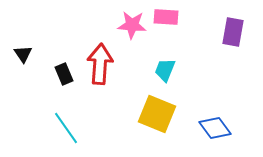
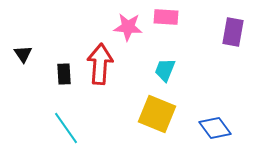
pink star: moved 4 px left, 2 px down
black rectangle: rotated 20 degrees clockwise
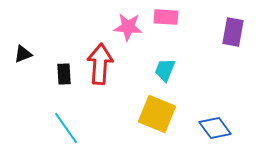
black triangle: rotated 42 degrees clockwise
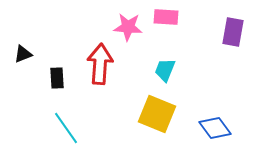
black rectangle: moved 7 px left, 4 px down
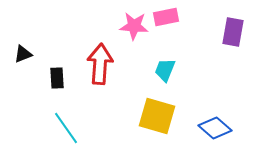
pink rectangle: rotated 15 degrees counterclockwise
pink star: moved 6 px right, 1 px up
yellow square: moved 2 px down; rotated 6 degrees counterclockwise
blue diamond: rotated 12 degrees counterclockwise
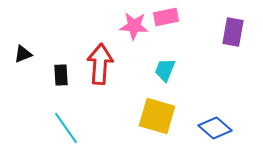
black rectangle: moved 4 px right, 3 px up
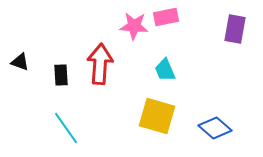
purple rectangle: moved 2 px right, 3 px up
black triangle: moved 3 px left, 8 px down; rotated 42 degrees clockwise
cyan trapezoid: rotated 45 degrees counterclockwise
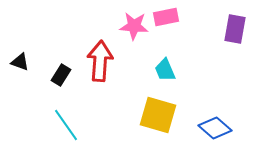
red arrow: moved 3 px up
black rectangle: rotated 35 degrees clockwise
yellow square: moved 1 px right, 1 px up
cyan line: moved 3 px up
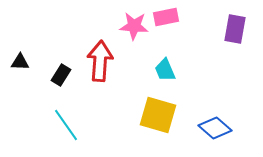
black triangle: rotated 18 degrees counterclockwise
